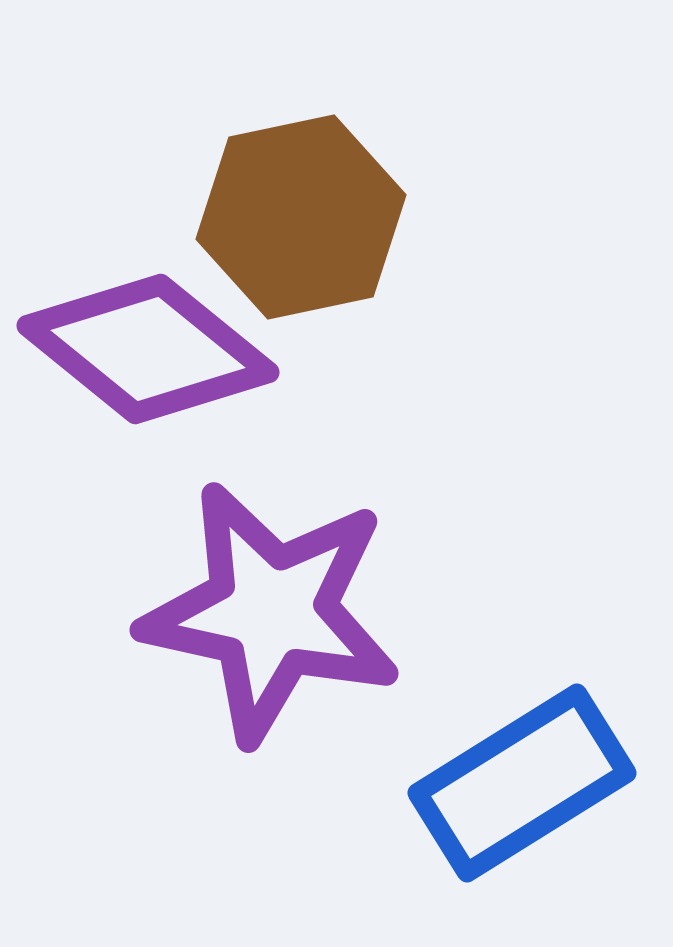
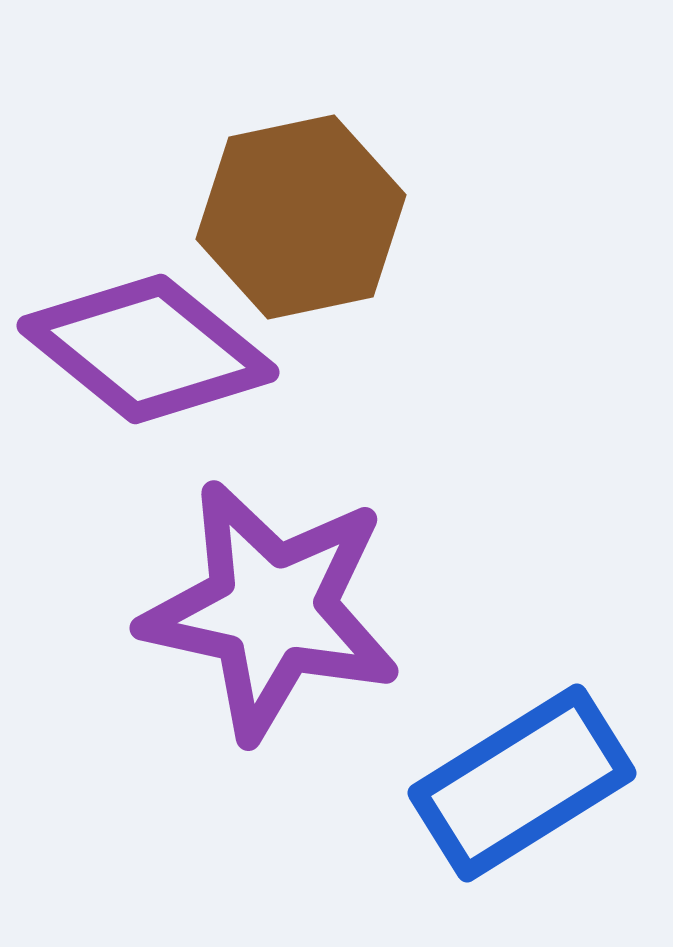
purple star: moved 2 px up
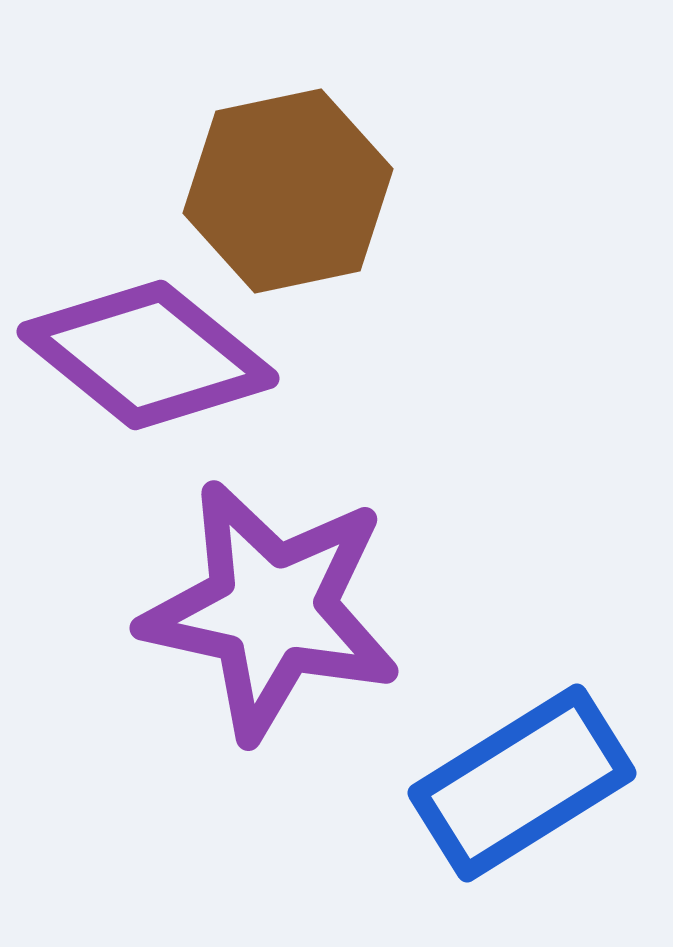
brown hexagon: moved 13 px left, 26 px up
purple diamond: moved 6 px down
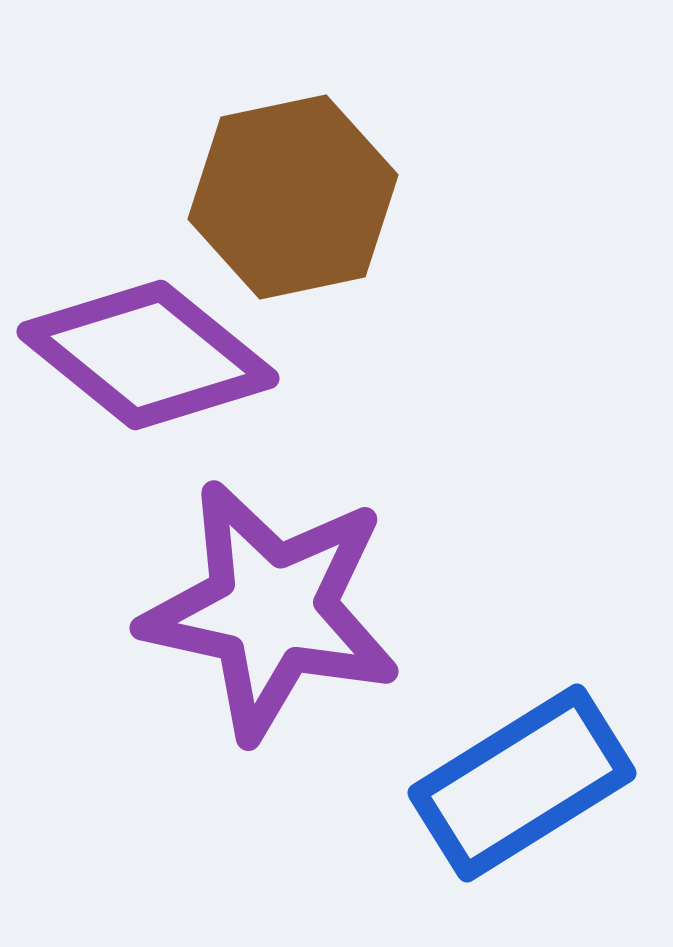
brown hexagon: moved 5 px right, 6 px down
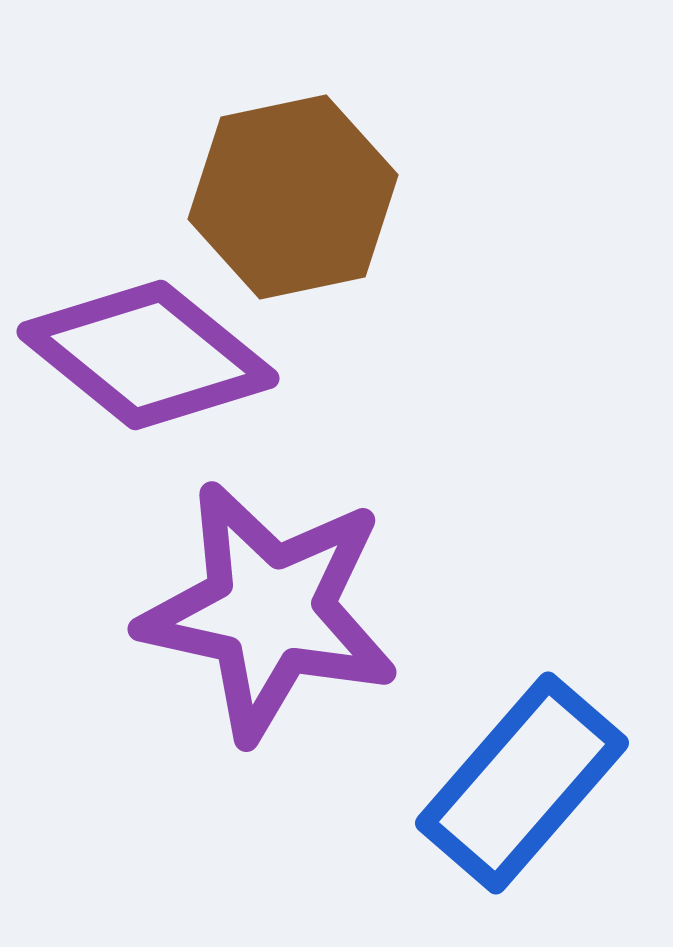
purple star: moved 2 px left, 1 px down
blue rectangle: rotated 17 degrees counterclockwise
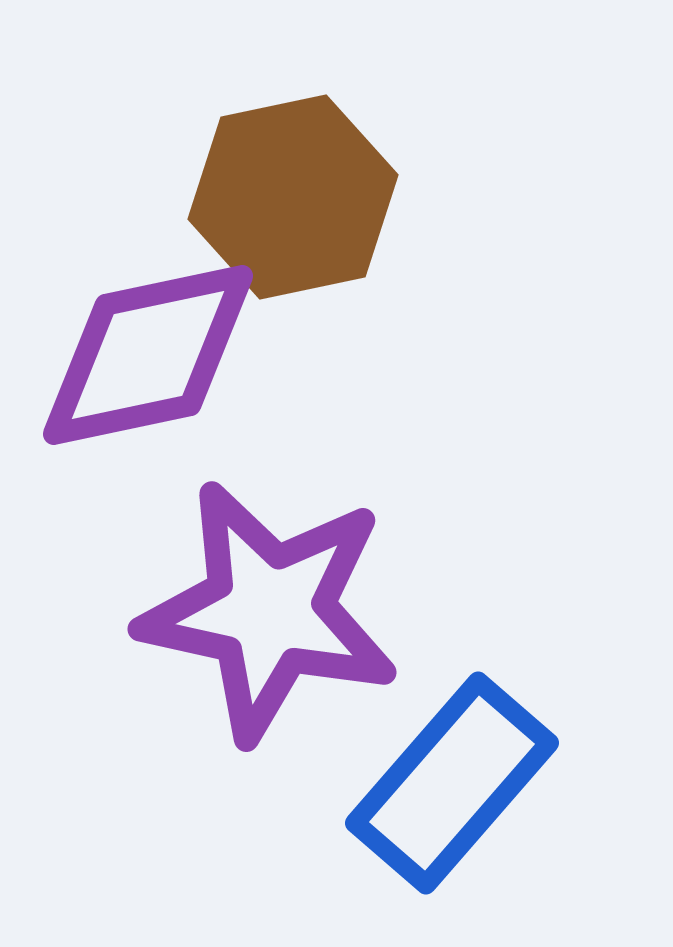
purple diamond: rotated 51 degrees counterclockwise
blue rectangle: moved 70 px left
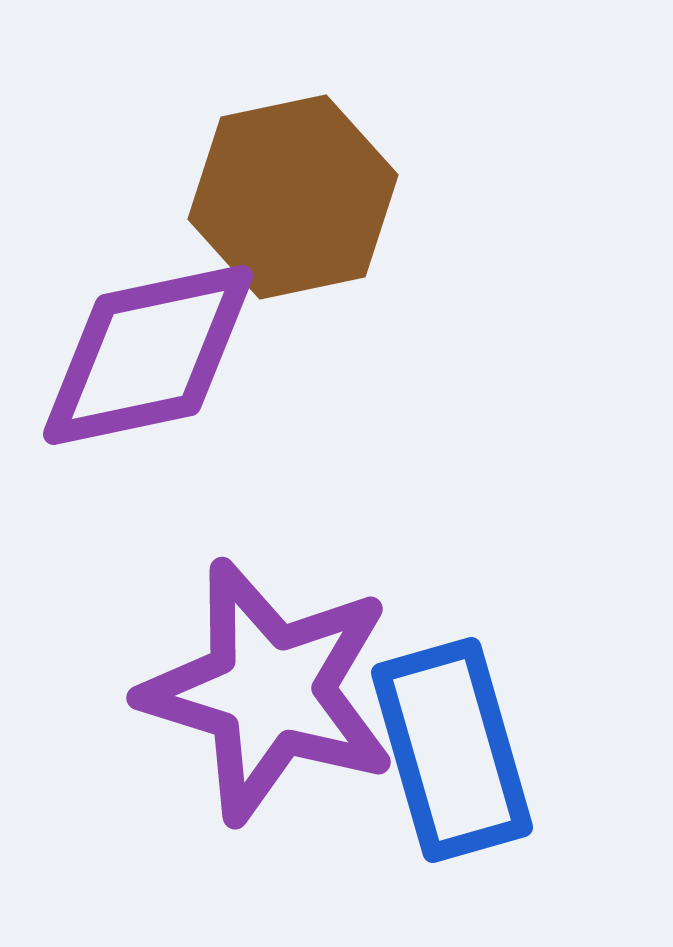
purple star: moved 80 px down; rotated 5 degrees clockwise
blue rectangle: moved 33 px up; rotated 57 degrees counterclockwise
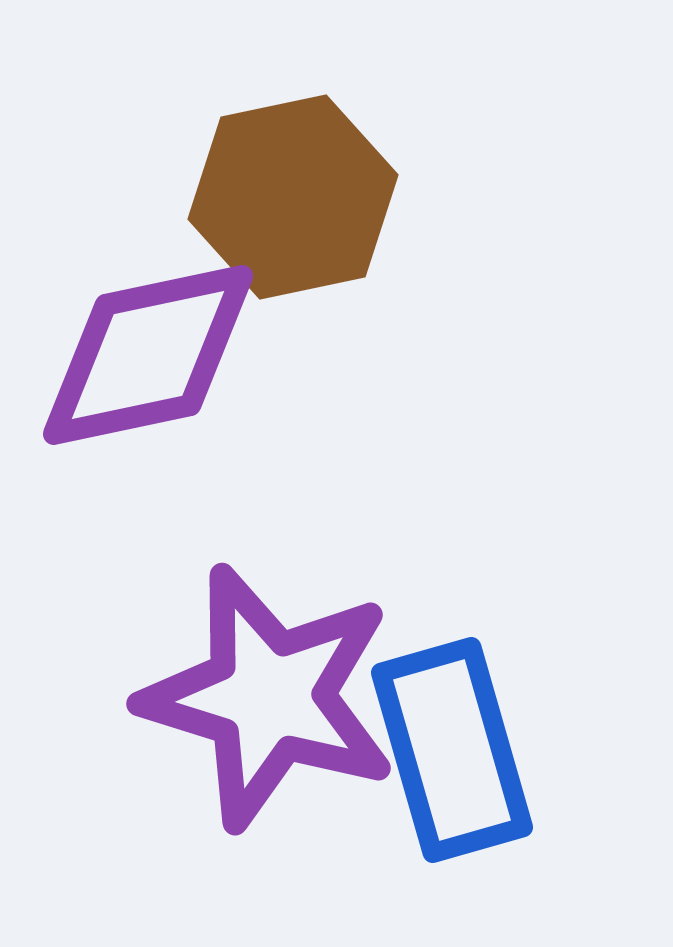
purple star: moved 6 px down
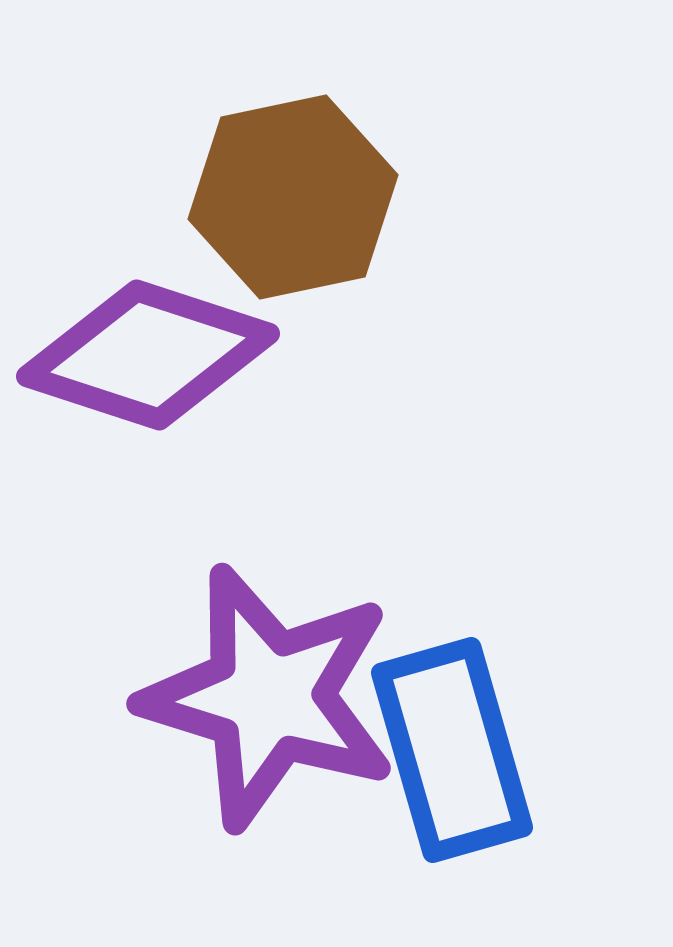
purple diamond: rotated 30 degrees clockwise
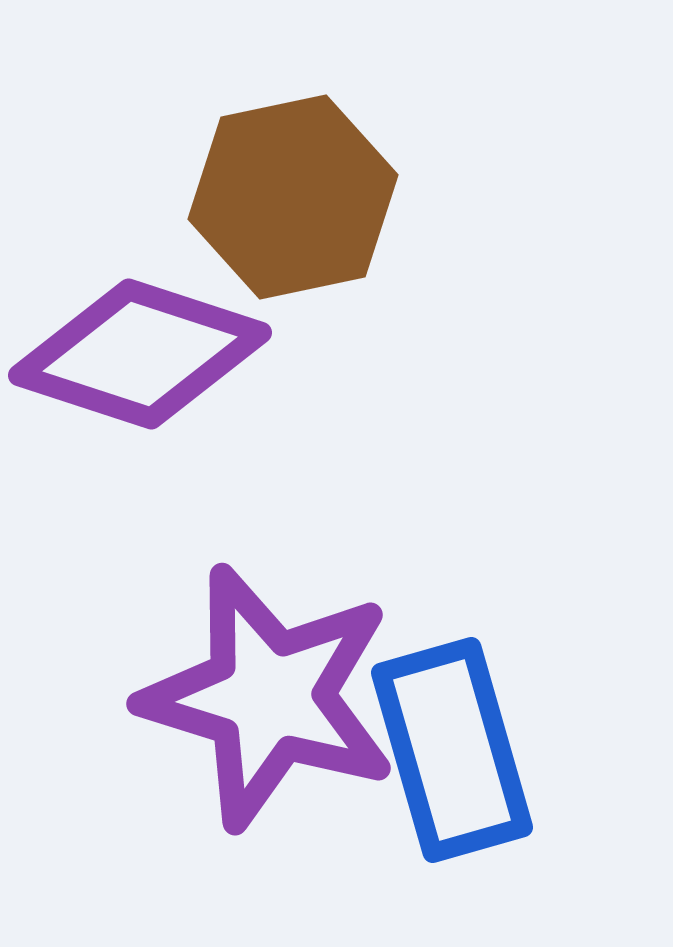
purple diamond: moved 8 px left, 1 px up
